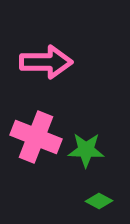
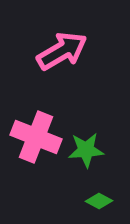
pink arrow: moved 16 px right, 11 px up; rotated 30 degrees counterclockwise
green star: rotated 6 degrees counterclockwise
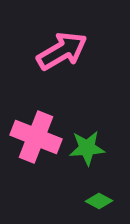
green star: moved 1 px right, 2 px up
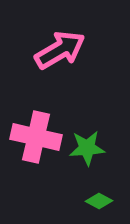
pink arrow: moved 2 px left, 1 px up
pink cross: rotated 9 degrees counterclockwise
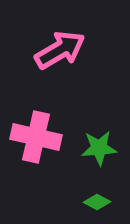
green star: moved 12 px right
green diamond: moved 2 px left, 1 px down
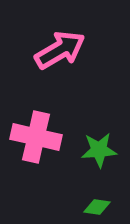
green star: moved 2 px down
green diamond: moved 5 px down; rotated 20 degrees counterclockwise
